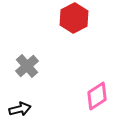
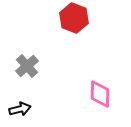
red hexagon: rotated 12 degrees counterclockwise
pink diamond: moved 3 px right, 2 px up; rotated 56 degrees counterclockwise
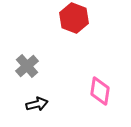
pink diamond: moved 3 px up; rotated 8 degrees clockwise
black arrow: moved 17 px right, 5 px up
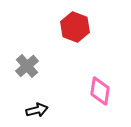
red hexagon: moved 1 px right, 9 px down
black arrow: moved 6 px down
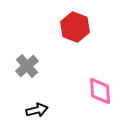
pink diamond: rotated 12 degrees counterclockwise
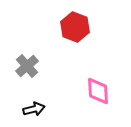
pink diamond: moved 2 px left
black arrow: moved 3 px left, 1 px up
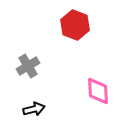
red hexagon: moved 2 px up
gray cross: moved 1 px right; rotated 10 degrees clockwise
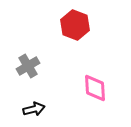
pink diamond: moved 3 px left, 3 px up
